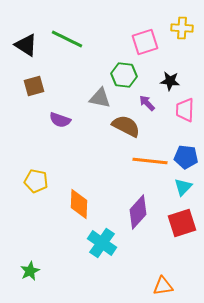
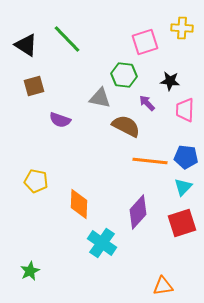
green line: rotated 20 degrees clockwise
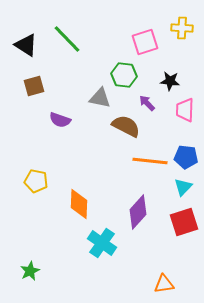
red square: moved 2 px right, 1 px up
orange triangle: moved 1 px right, 2 px up
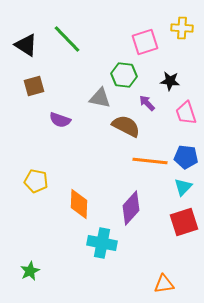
pink trapezoid: moved 1 px right, 3 px down; rotated 20 degrees counterclockwise
purple diamond: moved 7 px left, 4 px up
cyan cross: rotated 24 degrees counterclockwise
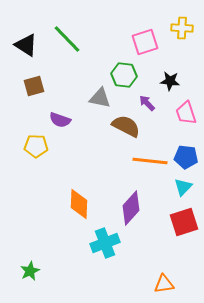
yellow pentagon: moved 35 px up; rotated 10 degrees counterclockwise
cyan cross: moved 3 px right; rotated 32 degrees counterclockwise
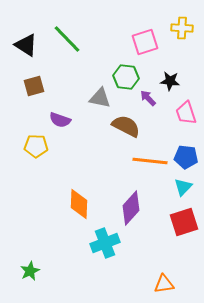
green hexagon: moved 2 px right, 2 px down
purple arrow: moved 1 px right, 5 px up
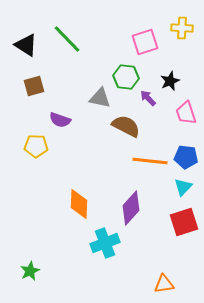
black star: rotated 30 degrees counterclockwise
